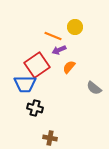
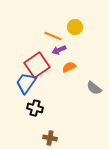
orange semicircle: rotated 24 degrees clockwise
blue trapezoid: moved 1 px right, 1 px up; rotated 125 degrees clockwise
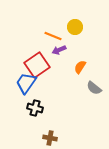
orange semicircle: moved 11 px right; rotated 32 degrees counterclockwise
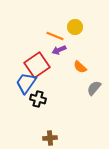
orange line: moved 2 px right
orange semicircle: rotated 80 degrees counterclockwise
gray semicircle: rotated 91 degrees clockwise
black cross: moved 3 px right, 9 px up
brown cross: rotated 16 degrees counterclockwise
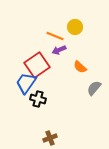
brown cross: rotated 16 degrees counterclockwise
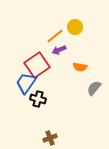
orange line: rotated 60 degrees counterclockwise
orange semicircle: rotated 32 degrees counterclockwise
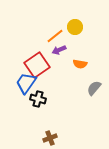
orange semicircle: moved 3 px up
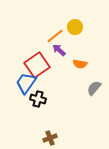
purple arrow: rotated 64 degrees clockwise
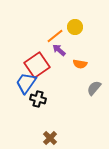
brown cross: rotated 24 degrees counterclockwise
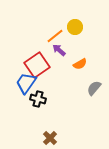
orange semicircle: rotated 40 degrees counterclockwise
